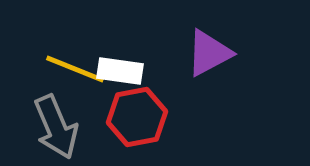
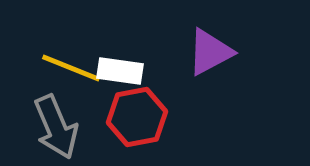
purple triangle: moved 1 px right, 1 px up
yellow line: moved 4 px left, 1 px up
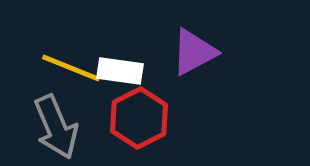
purple triangle: moved 16 px left
red hexagon: moved 2 px right, 1 px down; rotated 16 degrees counterclockwise
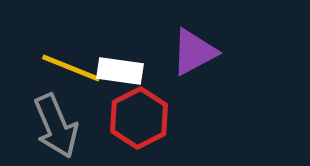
gray arrow: moved 1 px up
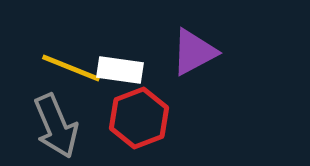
white rectangle: moved 1 px up
red hexagon: rotated 6 degrees clockwise
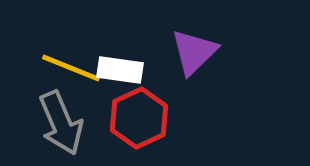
purple triangle: rotated 16 degrees counterclockwise
red hexagon: rotated 4 degrees counterclockwise
gray arrow: moved 5 px right, 3 px up
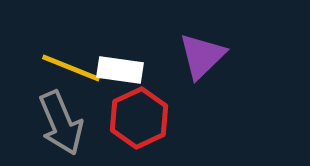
purple triangle: moved 8 px right, 4 px down
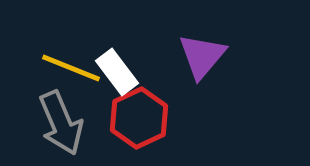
purple triangle: rotated 6 degrees counterclockwise
white rectangle: moved 3 px left, 2 px down; rotated 45 degrees clockwise
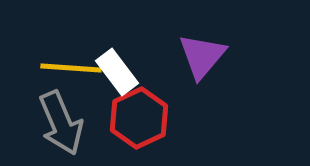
yellow line: rotated 18 degrees counterclockwise
